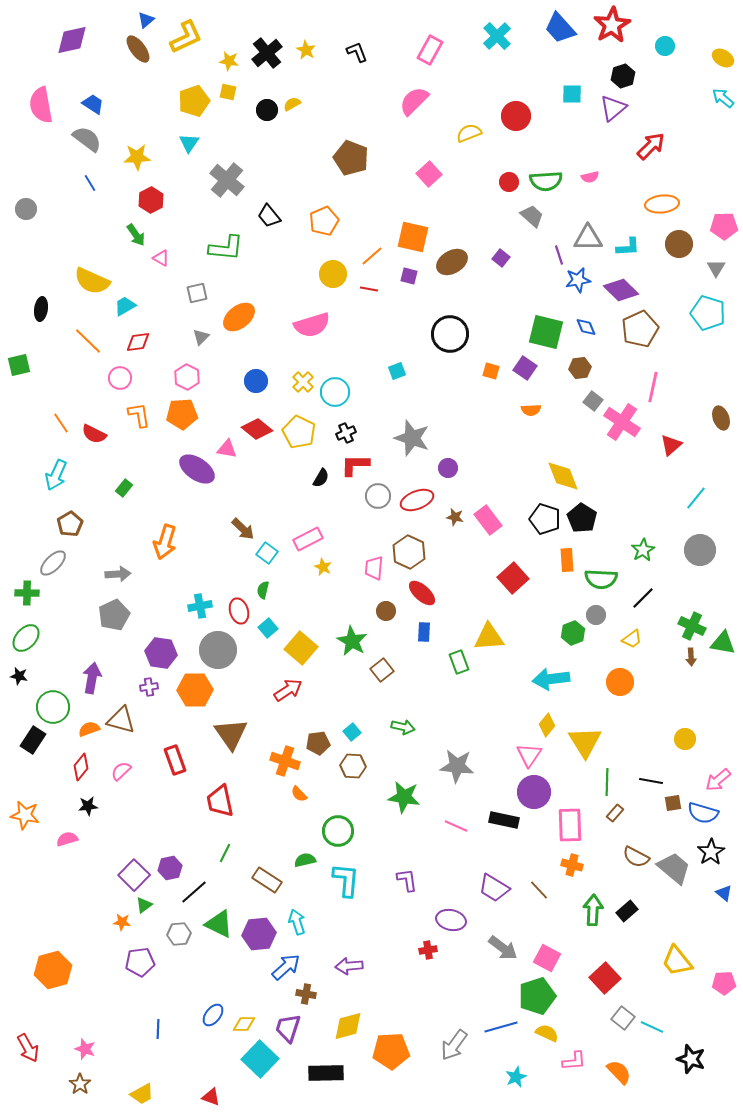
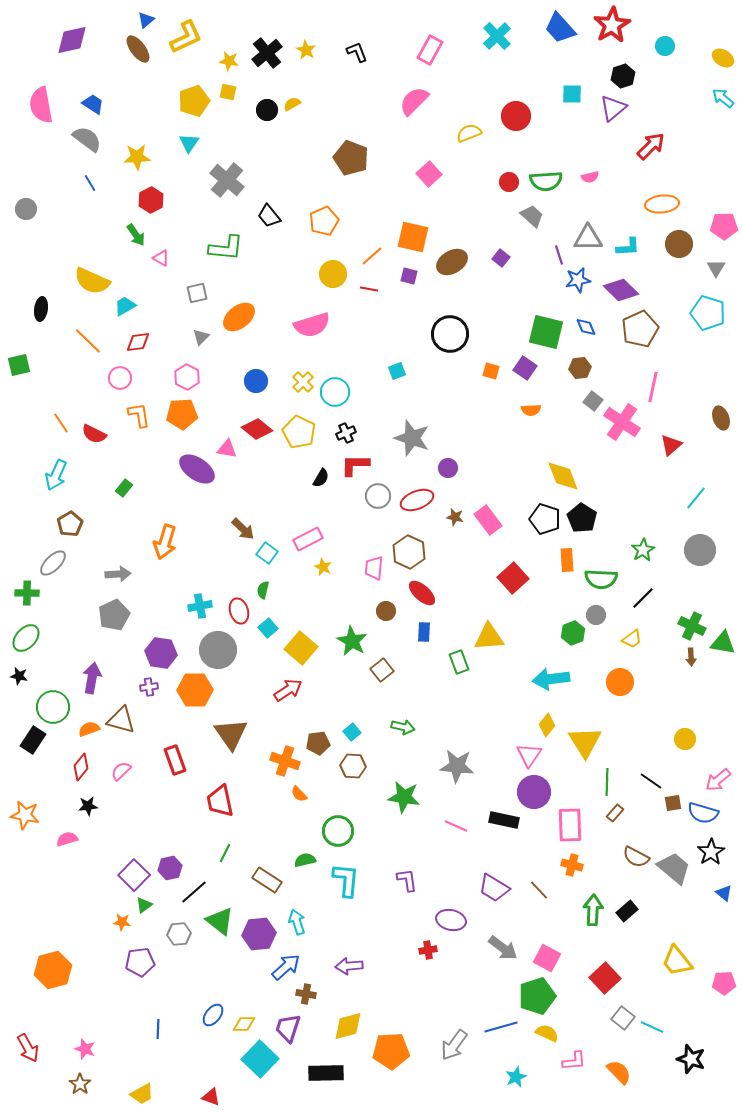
black line at (651, 781): rotated 25 degrees clockwise
green triangle at (219, 924): moved 1 px right, 3 px up; rotated 12 degrees clockwise
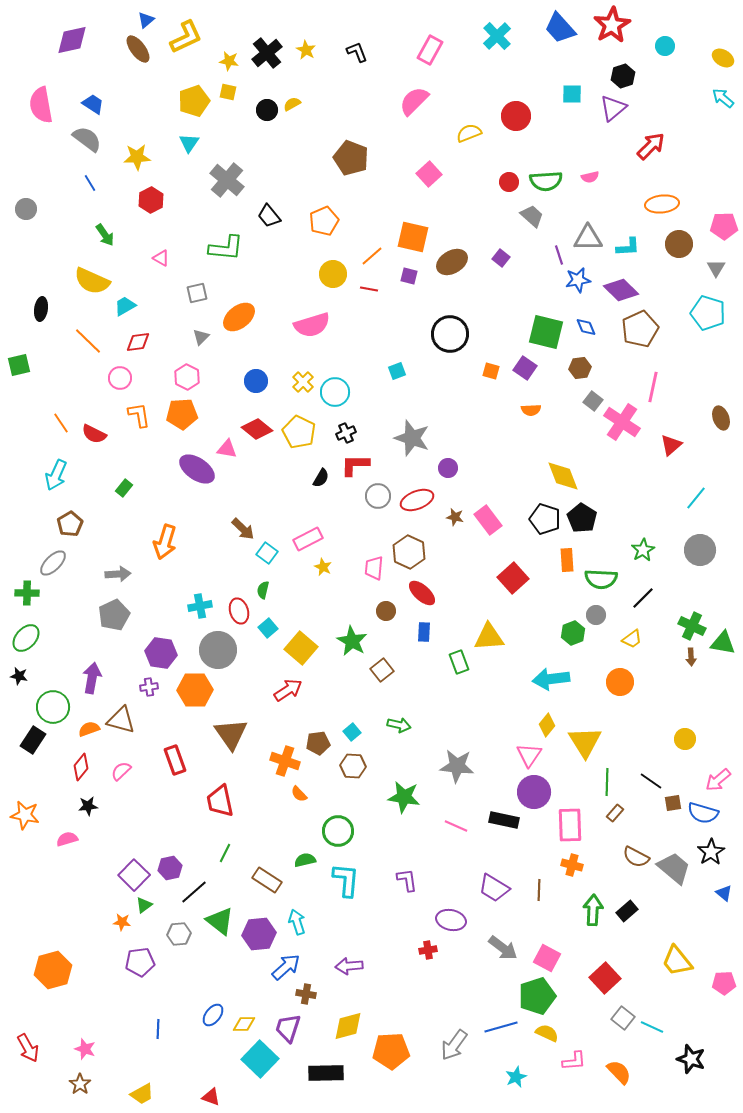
green arrow at (136, 235): moved 31 px left
green arrow at (403, 727): moved 4 px left, 2 px up
brown line at (539, 890): rotated 45 degrees clockwise
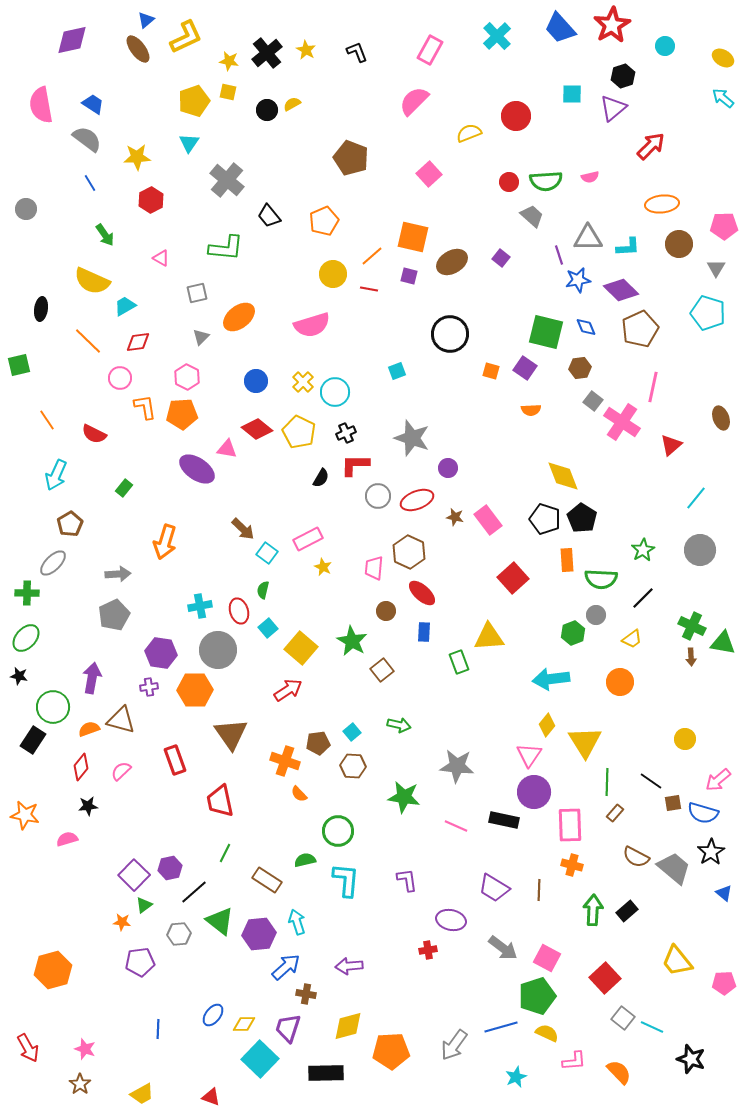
orange L-shape at (139, 415): moved 6 px right, 8 px up
orange line at (61, 423): moved 14 px left, 3 px up
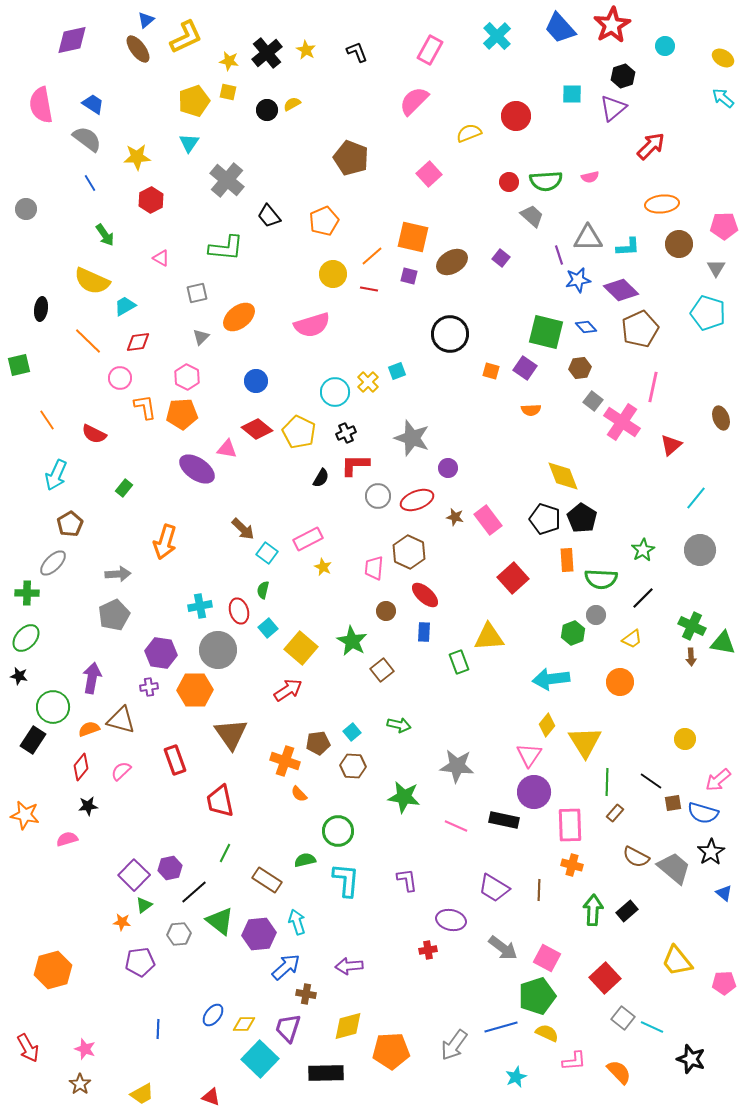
blue diamond at (586, 327): rotated 20 degrees counterclockwise
yellow cross at (303, 382): moved 65 px right
red ellipse at (422, 593): moved 3 px right, 2 px down
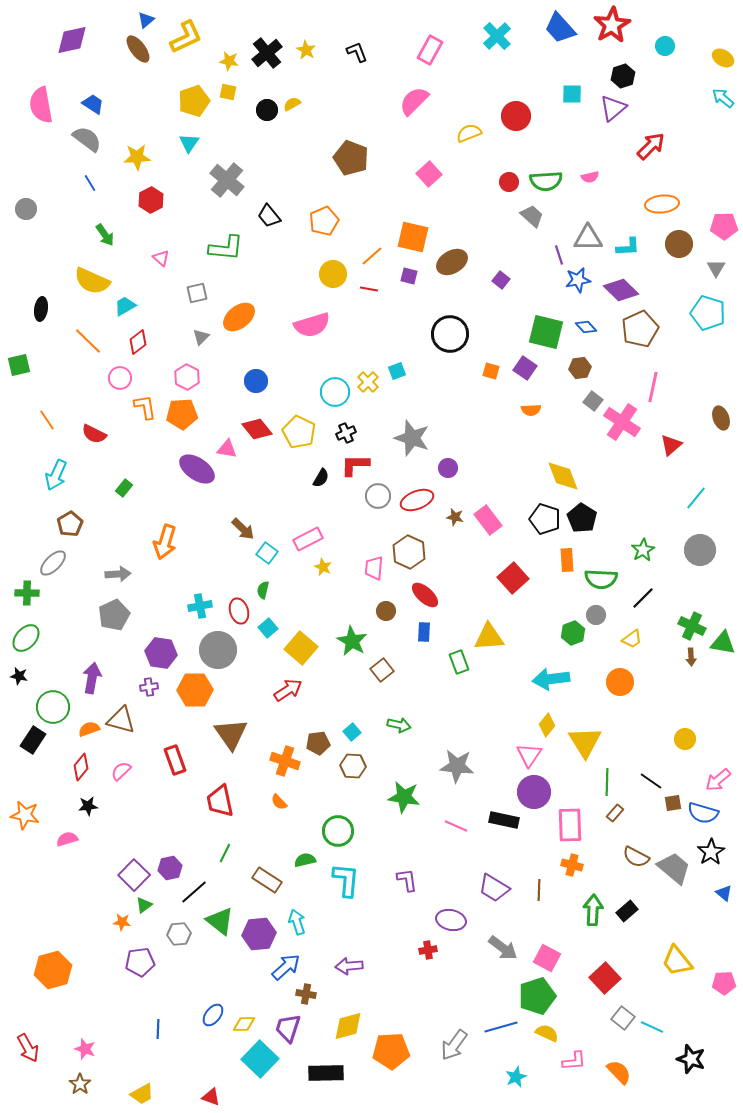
pink triangle at (161, 258): rotated 12 degrees clockwise
purple square at (501, 258): moved 22 px down
red diamond at (138, 342): rotated 30 degrees counterclockwise
red diamond at (257, 429): rotated 12 degrees clockwise
orange semicircle at (299, 794): moved 20 px left, 8 px down
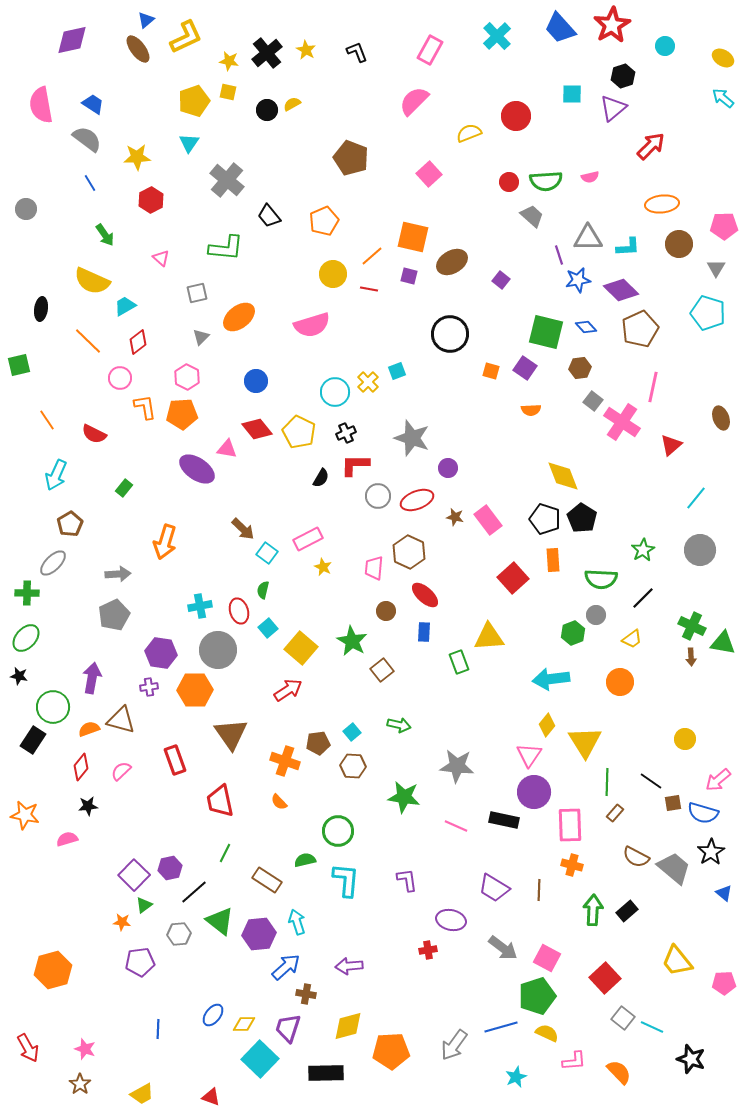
orange rectangle at (567, 560): moved 14 px left
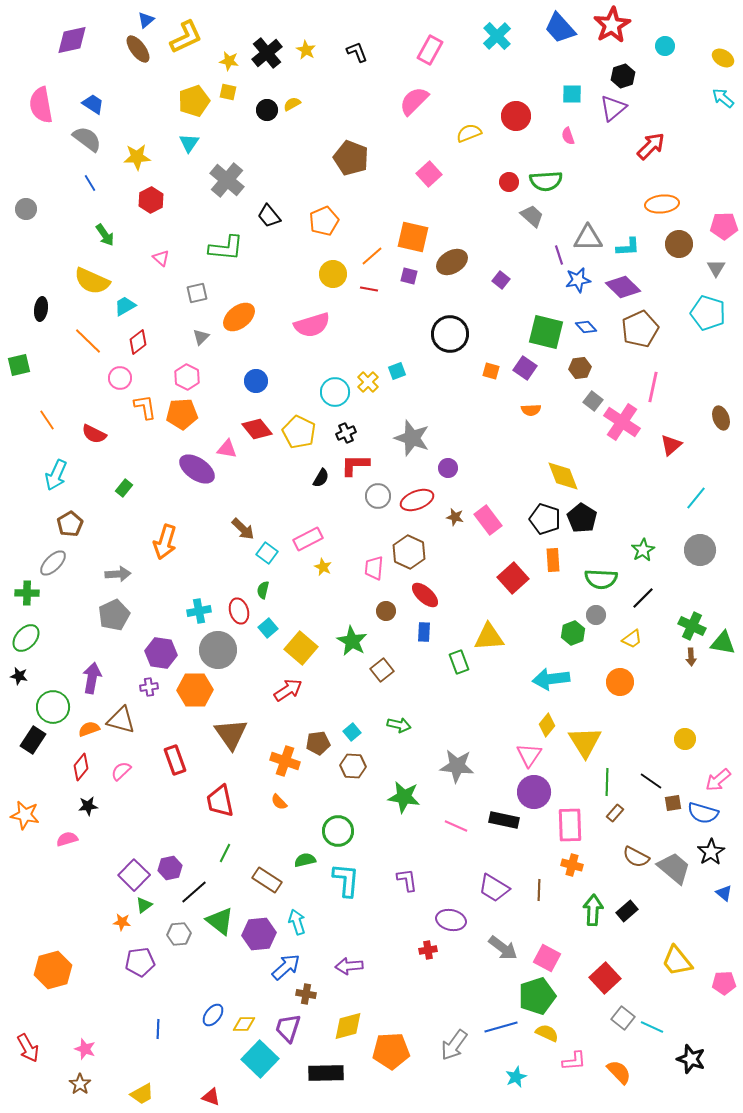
pink semicircle at (590, 177): moved 22 px left, 41 px up; rotated 84 degrees clockwise
purple diamond at (621, 290): moved 2 px right, 3 px up
cyan cross at (200, 606): moved 1 px left, 5 px down
